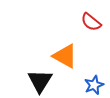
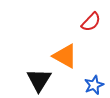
red semicircle: rotated 85 degrees counterclockwise
black triangle: moved 1 px left, 1 px up
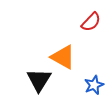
orange triangle: moved 2 px left, 1 px down
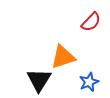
orange triangle: rotated 48 degrees counterclockwise
blue star: moved 5 px left, 3 px up
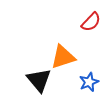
black triangle: rotated 12 degrees counterclockwise
